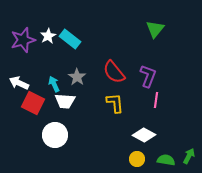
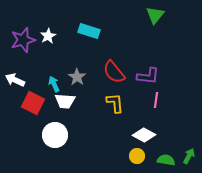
green triangle: moved 14 px up
cyan rectangle: moved 19 px right, 8 px up; rotated 20 degrees counterclockwise
purple L-shape: rotated 75 degrees clockwise
white arrow: moved 4 px left, 3 px up
yellow circle: moved 3 px up
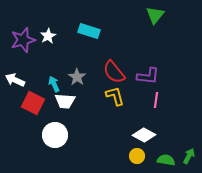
yellow L-shape: moved 7 px up; rotated 10 degrees counterclockwise
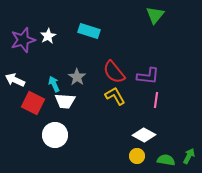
yellow L-shape: rotated 15 degrees counterclockwise
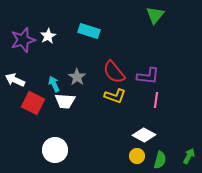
yellow L-shape: rotated 140 degrees clockwise
white circle: moved 15 px down
green semicircle: moved 6 px left; rotated 96 degrees clockwise
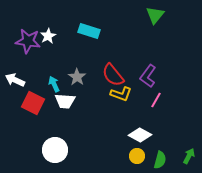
purple star: moved 5 px right, 1 px down; rotated 25 degrees clockwise
red semicircle: moved 1 px left, 3 px down
purple L-shape: rotated 120 degrees clockwise
yellow L-shape: moved 6 px right, 2 px up
pink line: rotated 21 degrees clockwise
white diamond: moved 4 px left
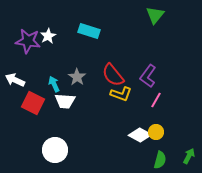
yellow circle: moved 19 px right, 24 px up
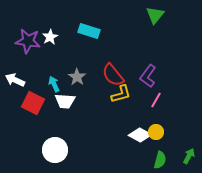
white star: moved 2 px right, 1 px down
yellow L-shape: rotated 35 degrees counterclockwise
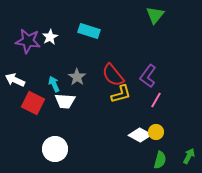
white circle: moved 1 px up
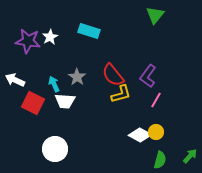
green arrow: moved 1 px right; rotated 14 degrees clockwise
